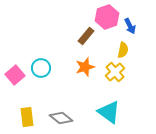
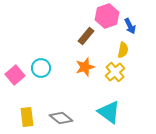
pink hexagon: moved 1 px up
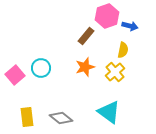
blue arrow: rotated 49 degrees counterclockwise
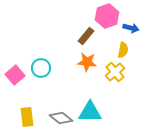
blue arrow: moved 1 px right, 2 px down
orange star: moved 2 px right, 5 px up; rotated 24 degrees clockwise
cyan triangle: moved 19 px left; rotated 35 degrees counterclockwise
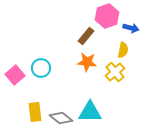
yellow rectangle: moved 8 px right, 5 px up
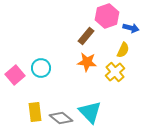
yellow semicircle: rotated 14 degrees clockwise
cyan triangle: rotated 45 degrees clockwise
